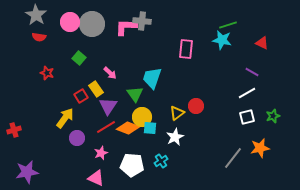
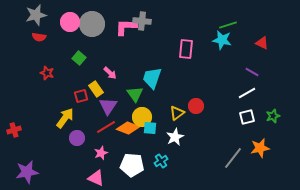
gray star: rotated 25 degrees clockwise
red square: rotated 16 degrees clockwise
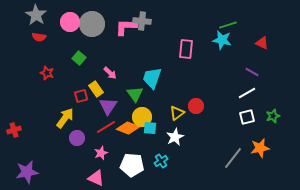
gray star: rotated 25 degrees counterclockwise
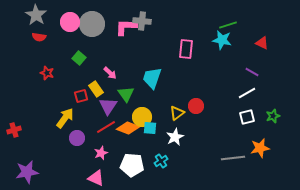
green triangle: moved 9 px left
gray line: rotated 45 degrees clockwise
